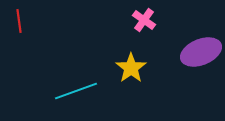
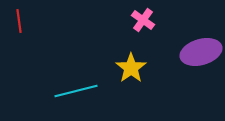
pink cross: moved 1 px left
purple ellipse: rotated 6 degrees clockwise
cyan line: rotated 6 degrees clockwise
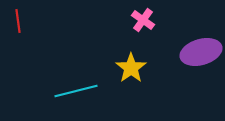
red line: moved 1 px left
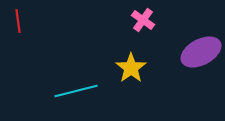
purple ellipse: rotated 12 degrees counterclockwise
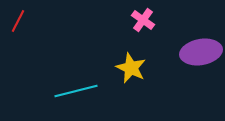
red line: rotated 35 degrees clockwise
purple ellipse: rotated 18 degrees clockwise
yellow star: rotated 12 degrees counterclockwise
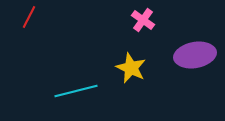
red line: moved 11 px right, 4 px up
purple ellipse: moved 6 px left, 3 px down
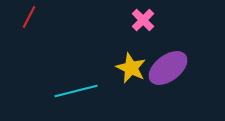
pink cross: rotated 10 degrees clockwise
purple ellipse: moved 27 px left, 13 px down; rotated 27 degrees counterclockwise
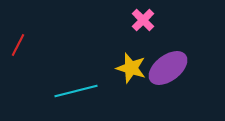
red line: moved 11 px left, 28 px down
yellow star: rotated 8 degrees counterclockwise
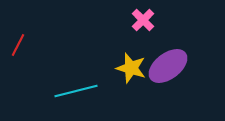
purple ellipse: moved 2 px up
